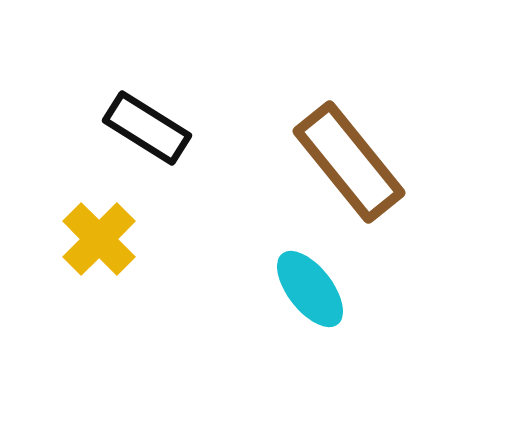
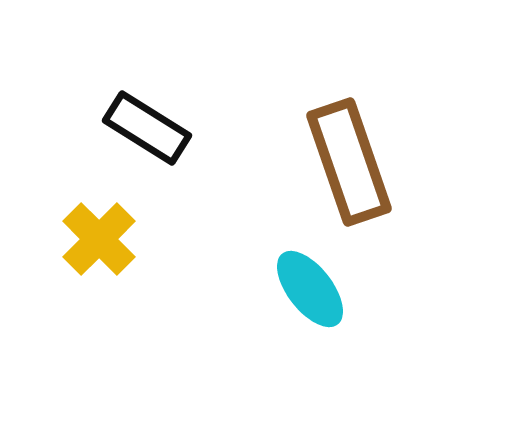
brown rectangle: rotated 20 degrees clockwise
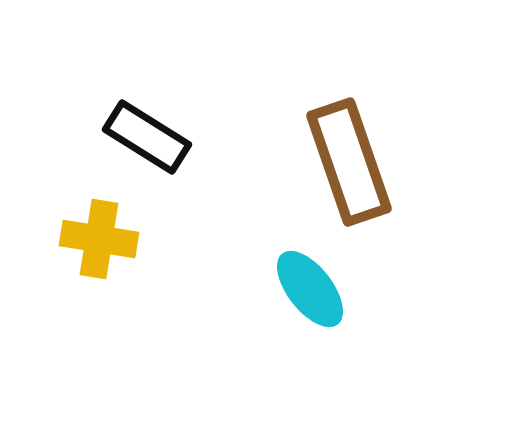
black rectangle: moved 9 px down
yellow cross: rotated 36 degrees counterclockwise
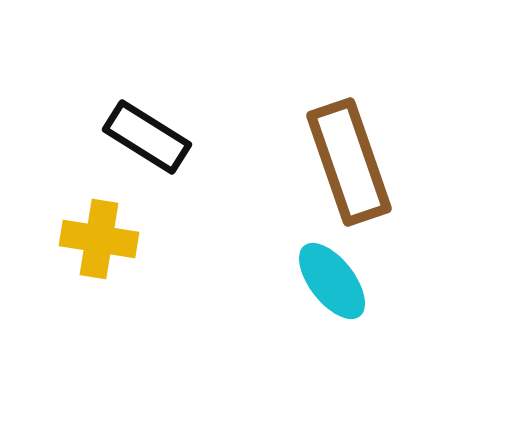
cyan ellipse: moved 22 px right, 8 px up
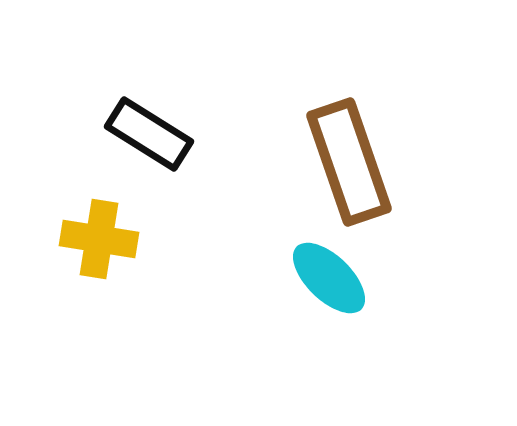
black rectangle: moved 2 px right, 3 px up
cyan ellipse: moved 3 px left, 3 px up; rotated 8 degrees counterclockwise
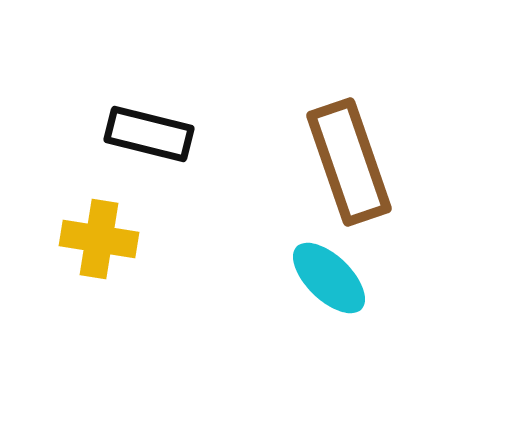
black rectangle: rotated 18 degrees counterclockwise
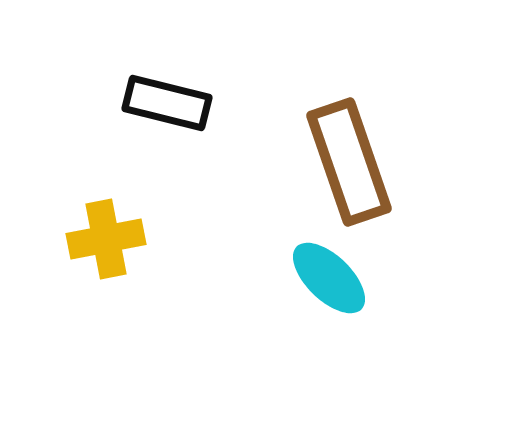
black rectangle: moved 18 px right, 31 px up
yellow cross: moved 7 px right; rotated 20 degrees counterclockwise
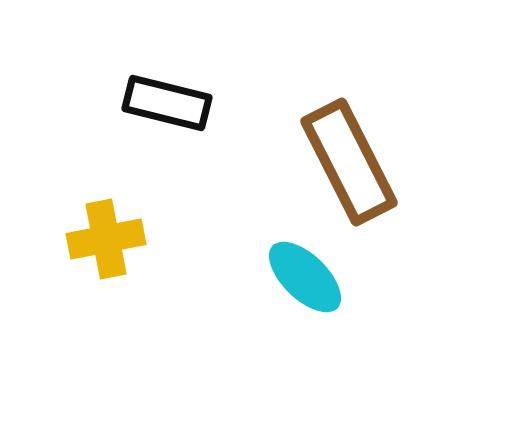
brown rectangle: rotated 8 degrees counterclockwise
cyan ellipse: moved 24 px left, 1 px up
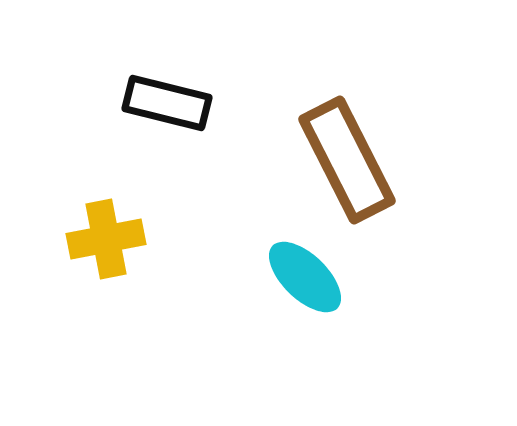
brown rectangle: moved 2 px left, 2 px up
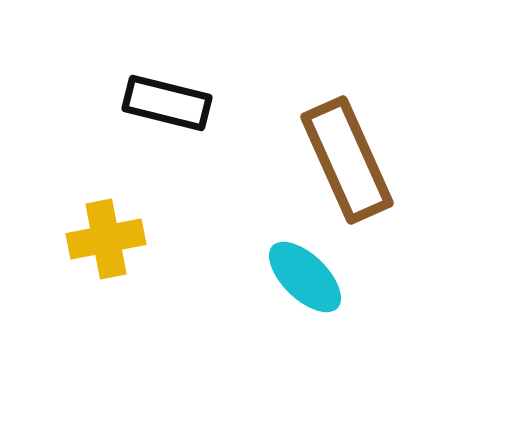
brown rectangle: rotated 3 degrees clockwise
